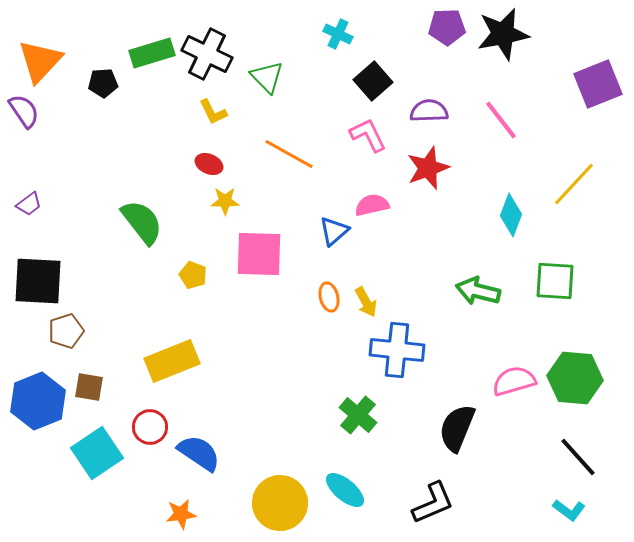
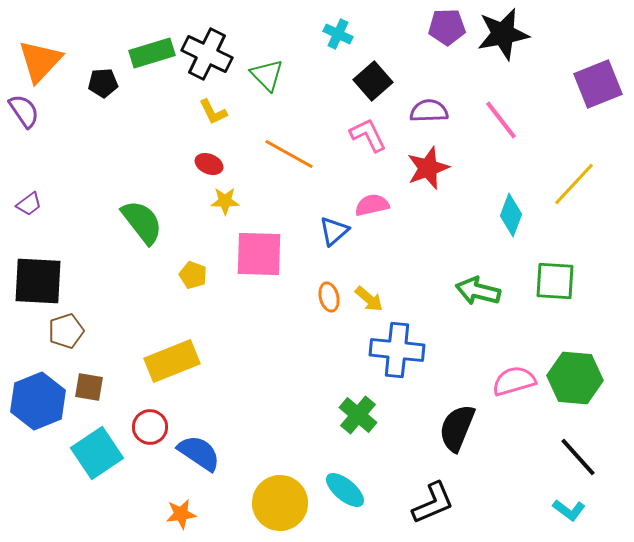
green triangle at (267, 77): moved 2 px up
yellow arrow at (366, 302): moved 3 px right, 3 px up; rotated 20 degrees counterclockwise
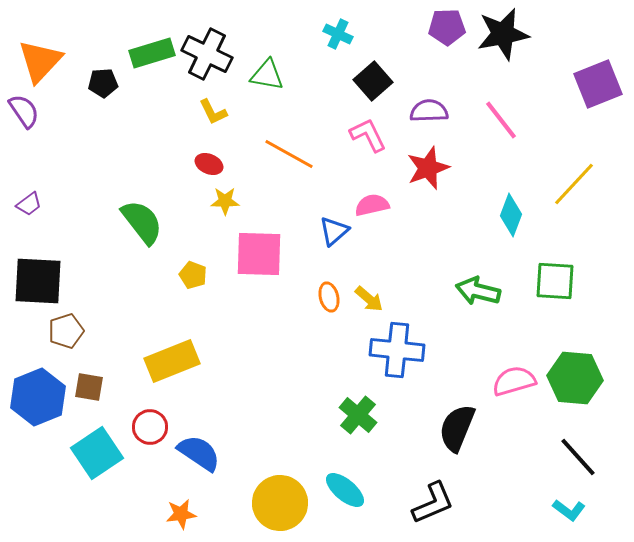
green triangle at (267, 75): rotated 36 degrees counterclockwise
blue hexagon at (38, 401): moved 4 px up
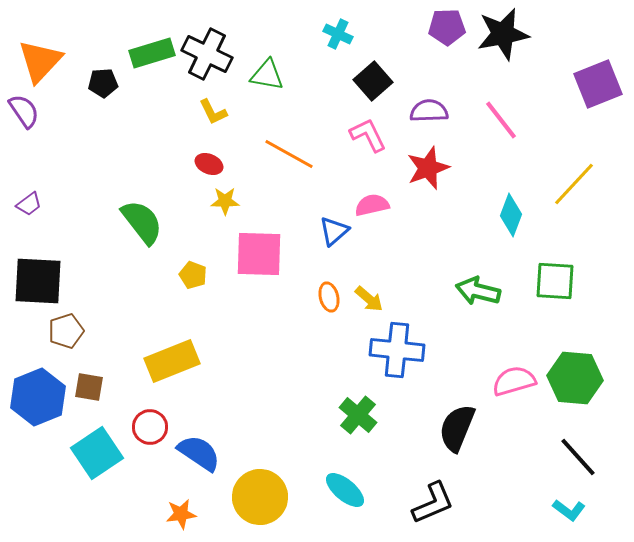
yellow circle at (280, 503): moved 20 px left, 6 px up
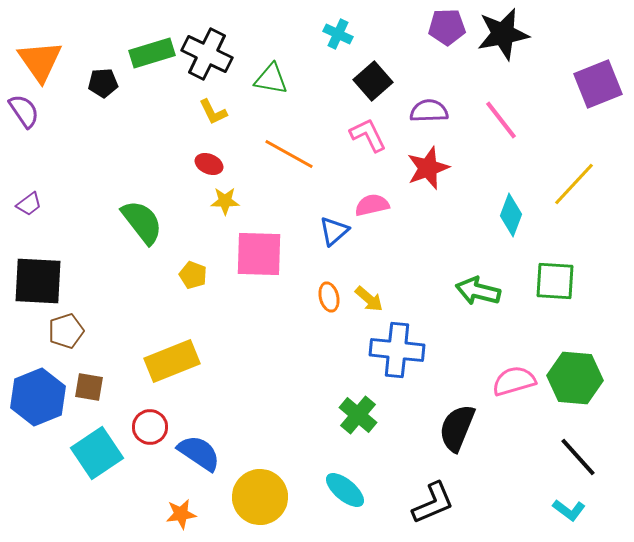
orange triangle at (40, 61): rotated 18 degrees counterclockwise
green triangle at (267, 75): moved 4 px right, 4 px down
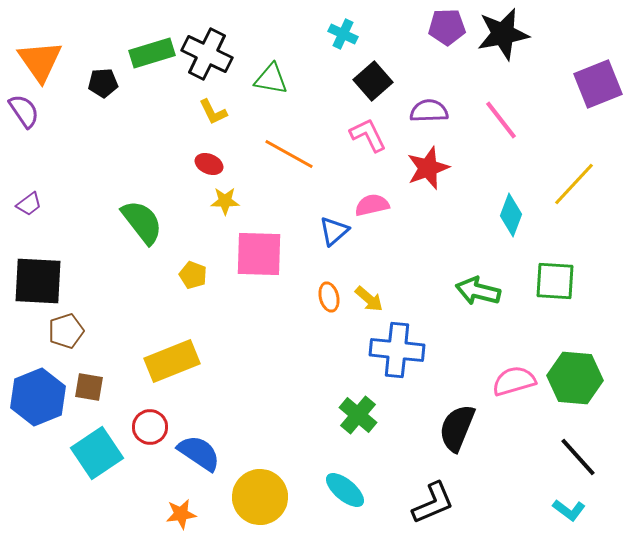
cyan cross at (338, 34): moved 5 px right
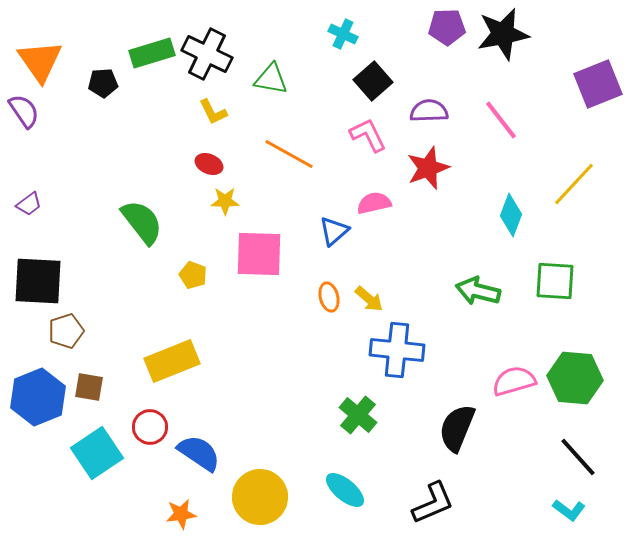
pink semicircle at (372, 205): moved 2 px right, 2 px up
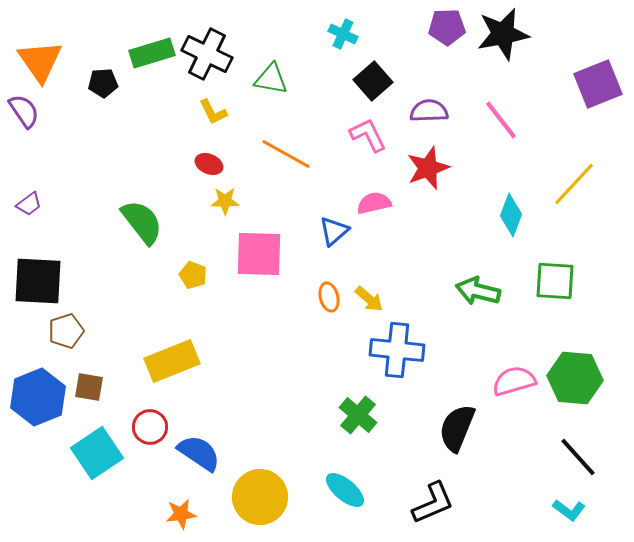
orange line at (289, 154): moved 3 px left
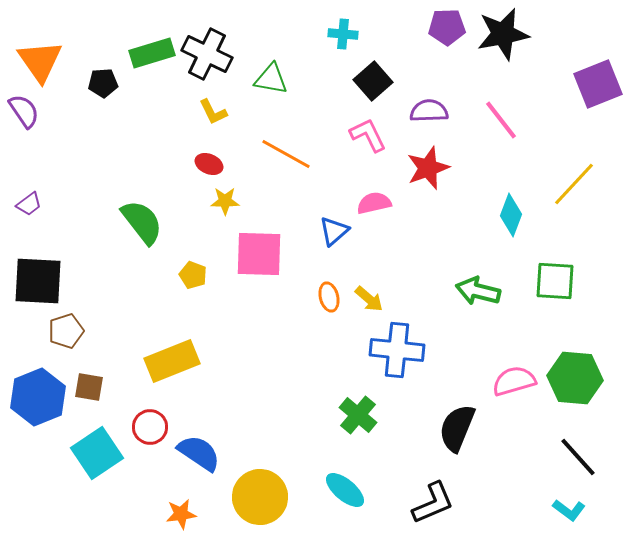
cyan cross at (343, 34): rotated 20 degrees counterclockwise
